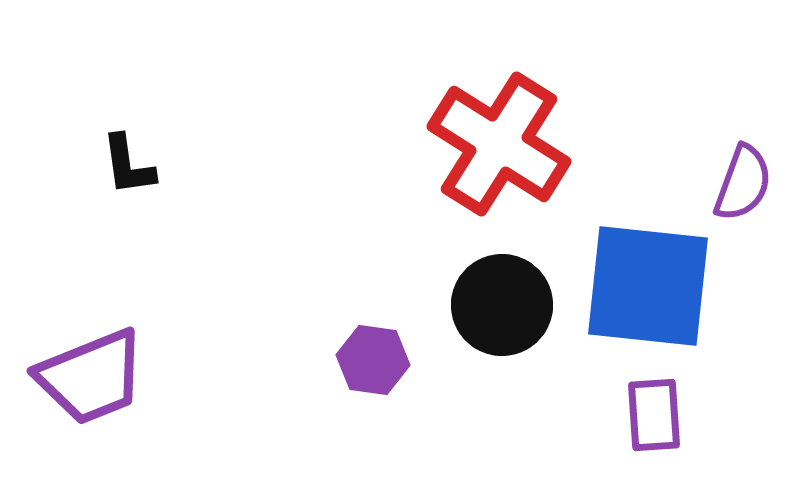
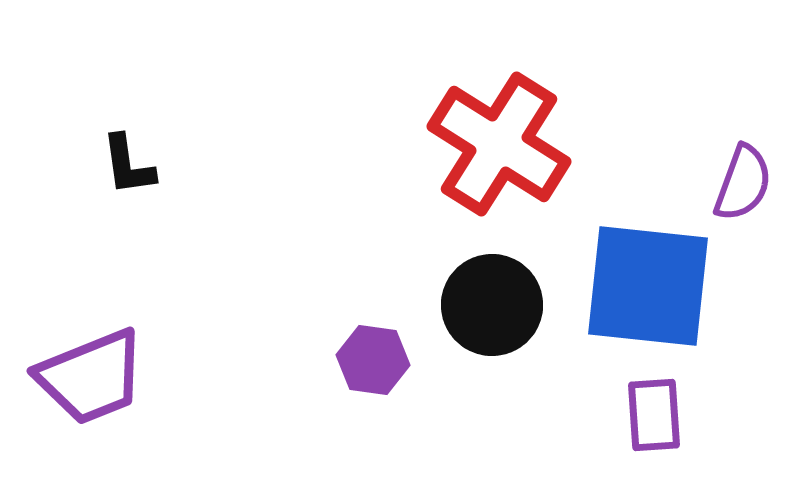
black circle: moved 10 px left
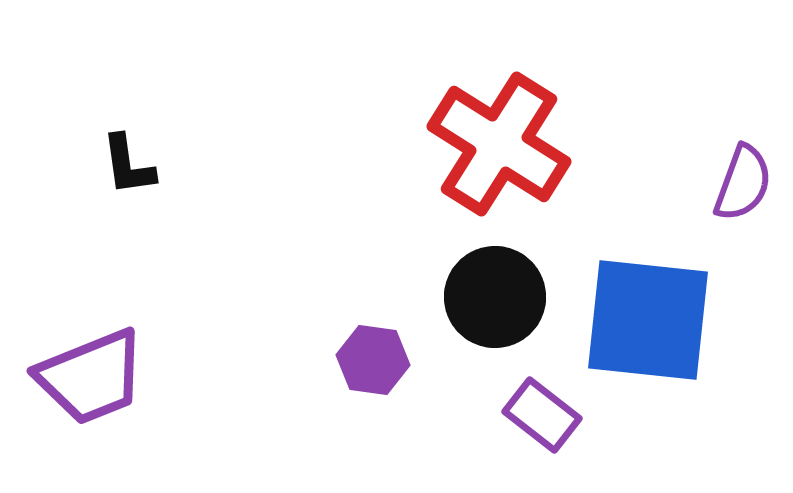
blue square: moved 34 px down
black circle: moved 3 px right, 8 px up
purple rectangle: moved 112 px left; rotated 48 degrees counterclockwise
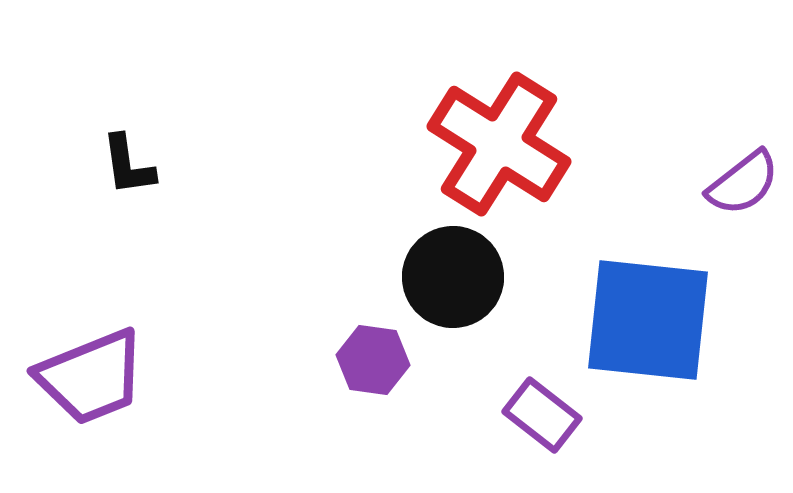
purple semicircle: rotated 32 degrees clockwise
black circle: moved 42 px left, 20 px up
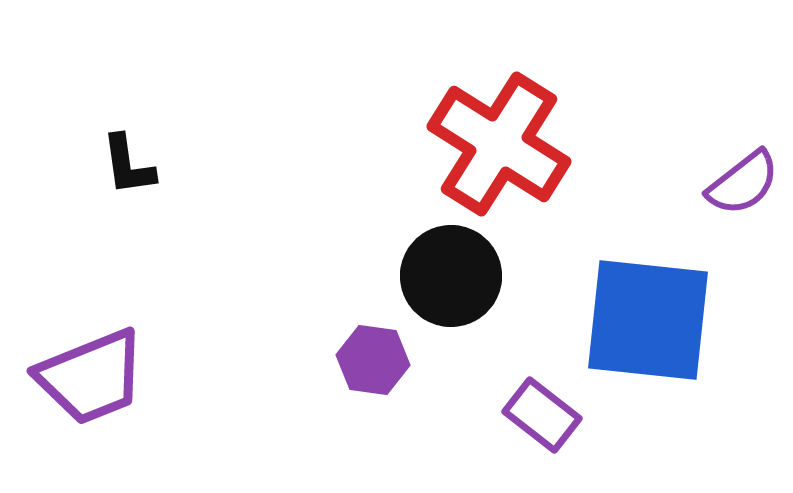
black circle: moved 2 px left, 1 px up
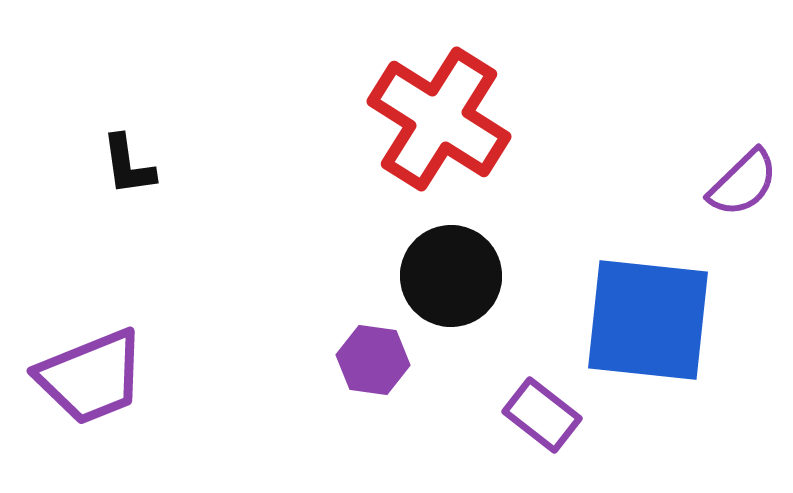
red cross: moved 60 px left, 25 px up
purple semicircle: rotated 6 degrees counterclockwise
